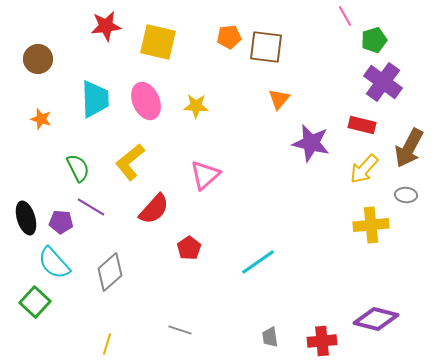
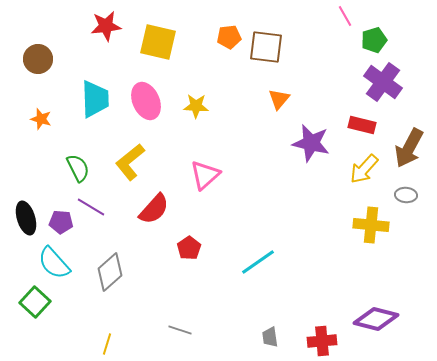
yellow cross: rotated 12 degrees clockwise
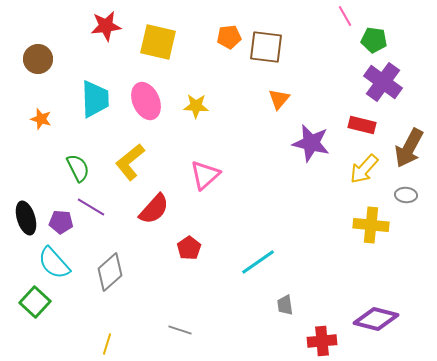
green pentagon: rotated 25 degrees clockwise
gray trapezoid: moved 15 px right, 32 px up
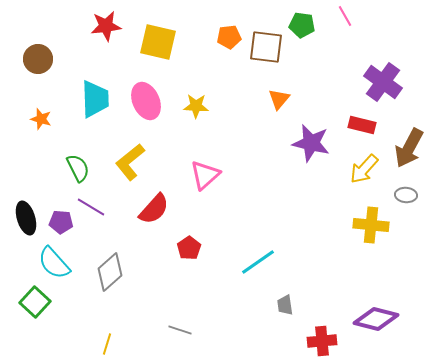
green pentagon: moved 72 px left, 15 px up
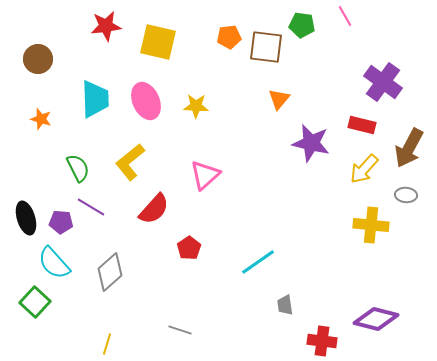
red cross: rotated 12 degrees clockwise
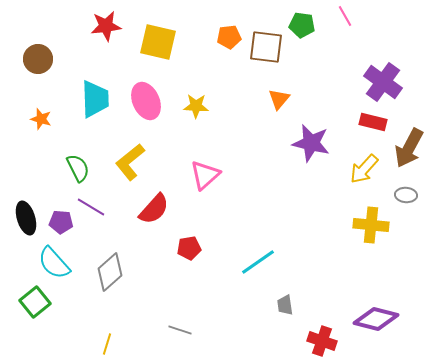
red rectangle: moved 11 px right, 3 px up
red pentagon: rotated 25 degrees clockwise
green square: rotated 8 degrees clockwise
red cross: rotated 12 degrees clockwise
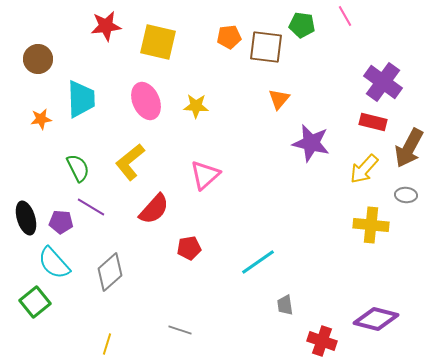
cyan trapezoid: moved 14 px left
orange star: rotated 25 degrees counterclockwise
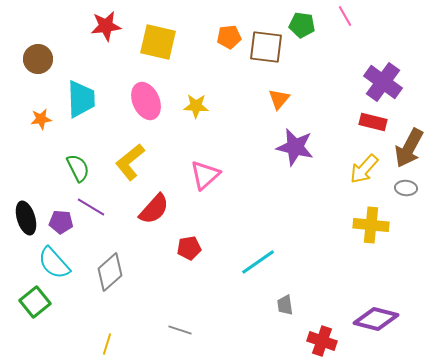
purple star: moved 16 px left, 4 px down
gray ellipse: moved 7 px up
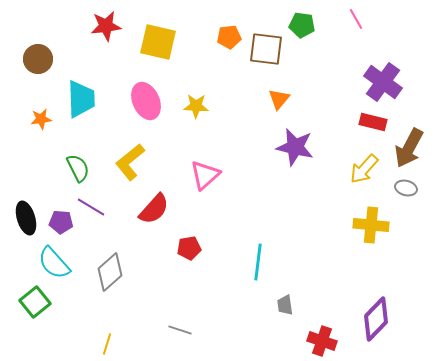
pink line: moved 11 px right, 3 px down
brown square: moved 2 px down
gray ellipse: rotated 10 degrees clockwise
cyan line: rotated 48 degrees counterclockwise
purple diamond: rotated 60 degrees counterclockwise
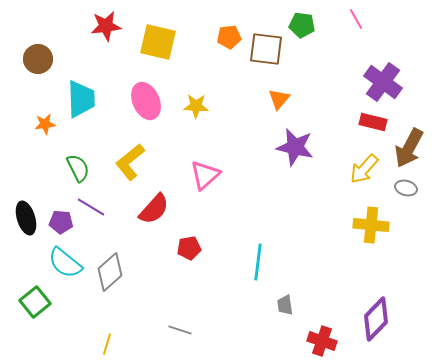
orange star: moved 4 px right, 5 px down
cyan semicircle: moved 11 px right; rotated 9 degrees counterclockwise
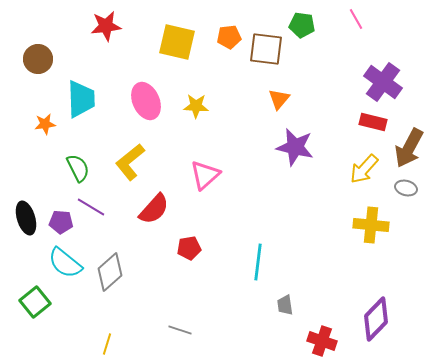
yellow square: moved 19 px right
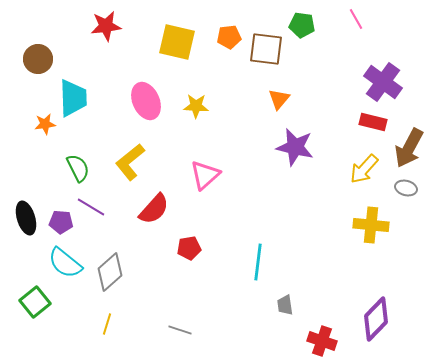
cyan trapezoid: moved 8 px left, 1 px up
yellow line: moved 20 px up
